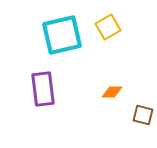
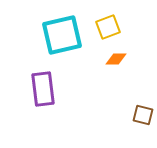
yellow square: rotated 10 degrees clockwise
orange diamond: moved 4 px right, 33 px up
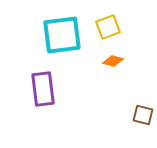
cyan square: rotated 6 degrees clockwise
orange diamond: moved 3 px left, 2 px down; rotated 15 degrees clockwise
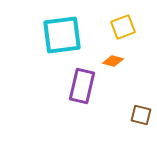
yellow square: moved 15 px right
purple rectangle: moved 39 px right, 3 px up; rotated 20 degrees clockwise
brown square: moved 2 px left
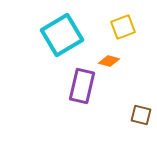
cyan square: rotated 24 degrees counterclockwise
orange diamond: moved 4 px left
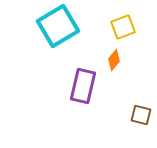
cyan square: moved 4 px left, 9 px up
orange diamond: moved 5 px right, 1 px up; rotated 65 degrees counterclockwise
purple rectangle: moved 1 px right
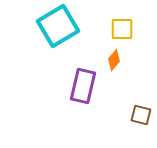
yellow square: moved 1 px left, 2 px down; rotated 20 degrees clockwise
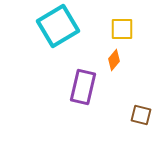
purple rectangle: moved 1 px down
